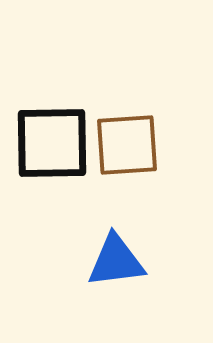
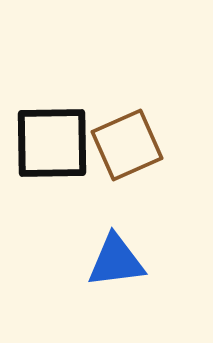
brown square: rotated 20 degrees counterclockwise
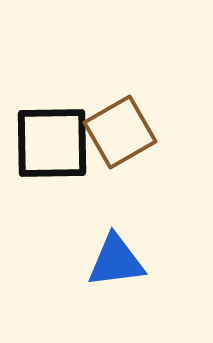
brown square: moved 7 px left, 13 px up; rotated 6 degrees counterclockwise
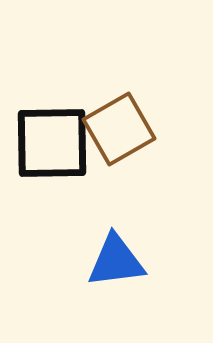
brown square: moved 1 px left, 3 px up
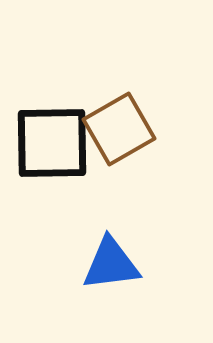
blue triangle: moved 5 px left, 3 px down
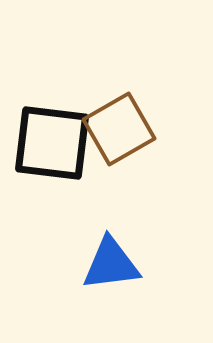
black square: rotated 8 degrees clockwise
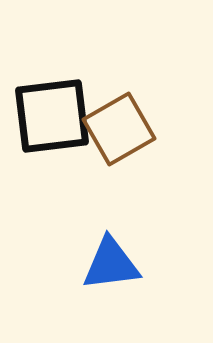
black square: moved 27 px up; rotated 14 degrees counterclockwise
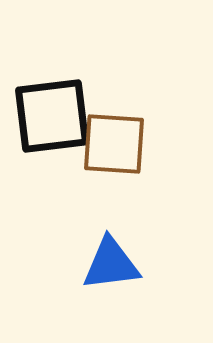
brown square: moved 5 px left, 15 px down; rotated 34 degrees clockwise
